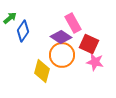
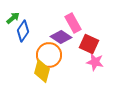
green arrow: moved 3 px right
orange circle: moved 13 px left
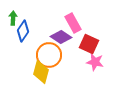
green arrow: rotated 48 degrees counterclockwise
yellow diamond: moved 1 px left, 1 px down
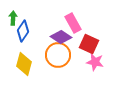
orange circle: moved 9 px right
yellow diamond: moved 17 px left, 8 px up
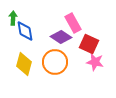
blue diamond: moved 2 px right; rotated 45 degrees counterclockwise
orange circle: moved 3 px left, 7 px down
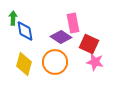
pink rectangle: rotated 18 degrees clockwise
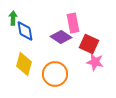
orange circle: moved 12 px down
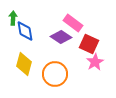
pink rectangle: rotated 42 degrees counterclockwise
pink star: rotated 30 degrees clockwise
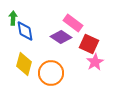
orange circle: moved 4 px left, 1 px up
